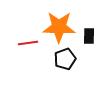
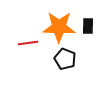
black rectangle: moved 1 px left, 10 px up
black pentagon: rotated 30 degrees counterclockwise
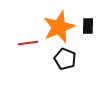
orange star: rotated 24 degrees counterclockwise
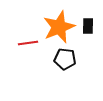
black pentagon: rotated 15 degrees counterclockwise
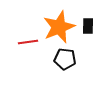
red line: moved 1 px up
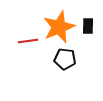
red line: moved 1 px up
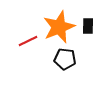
red line: rotated 18 degrees counterclockwise
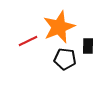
black rectangle: moved 20 px down
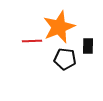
red line: moved 4 px right; rotated 24 degrees clockwise
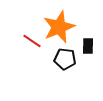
red line: rotated 36 degrees clockwise
